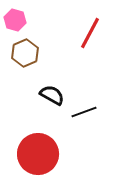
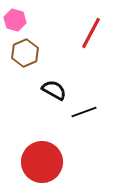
red line: moved 1 px right
black semicircle: moved 2 px right, 5 px up
red circle: moved 4 px right, 8 px down
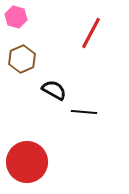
pink hexagon: moved 1 px right, 3 px up
brown hexagon: moved 3 px left, 6 px down
black line: rotated 25 degrees clockwise
red circle: moved 15 px left
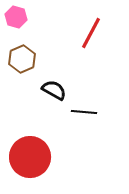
red circle: moved 3 px right, 5 px up
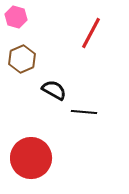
red circle: moved 1 px right, 1 px down
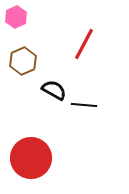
pink hexagon: rotated 20 degrees clockwise
red line: moved 7 px left, 11 px down
brown hexagon: moved 1 px right, 2 px down
black line: moved 7 px up
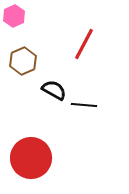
pink hexagon: moved 2 px left, 1 px up
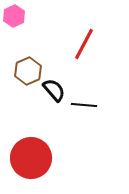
brown hexagon: moved 5 px right, 10 px down
black semicircle: rotated 20 degrees clockwise
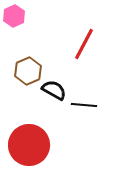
black semicircle: rotated 20 degrees counterclockwise
red circle: moved 2 px left, 13 px up
